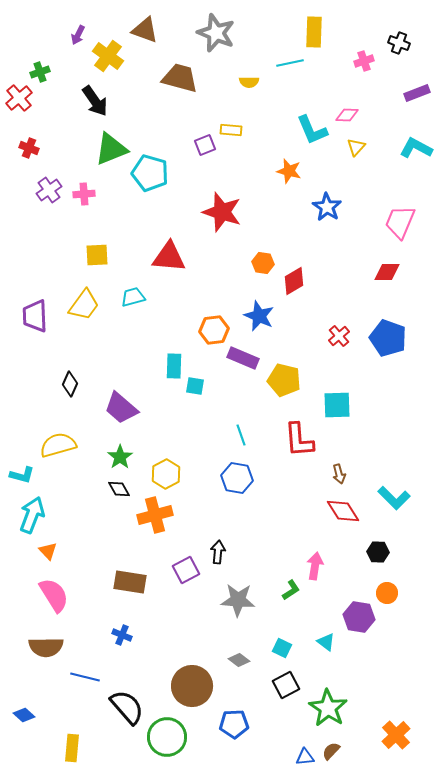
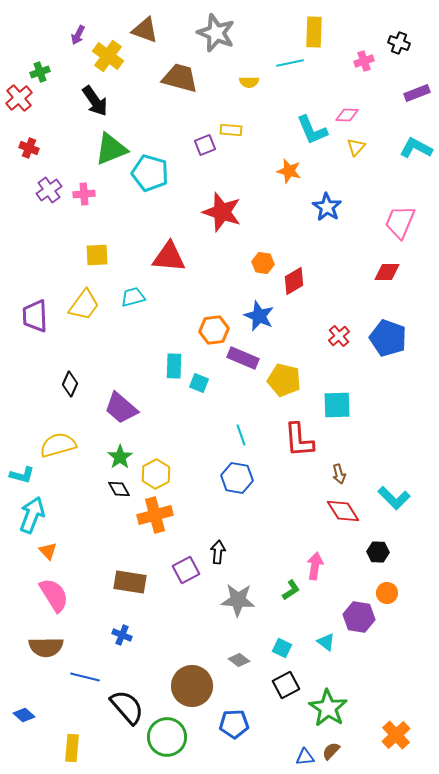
cyan square at (195, 386): moved 4 px right, 3 px up; rotated 12 degrees clockwise
yellow hexagon at (166, 474): moved 10 px left
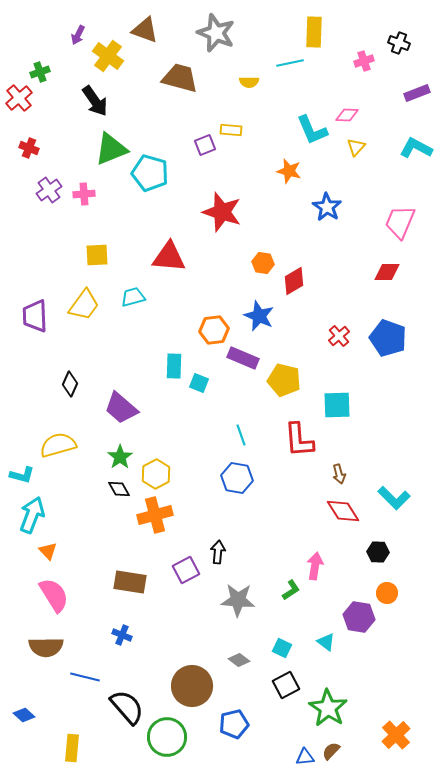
blue pentagon at (234, 724): rotated 12 degrees counterclockwise
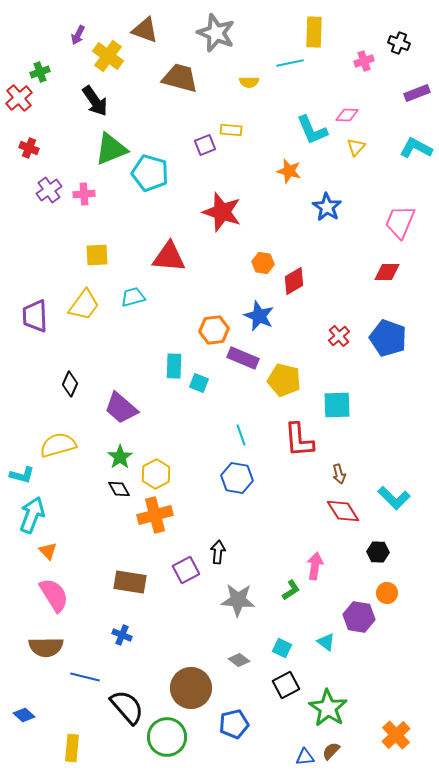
brown circle at (192, 686): moved 1 px left, 2 px down
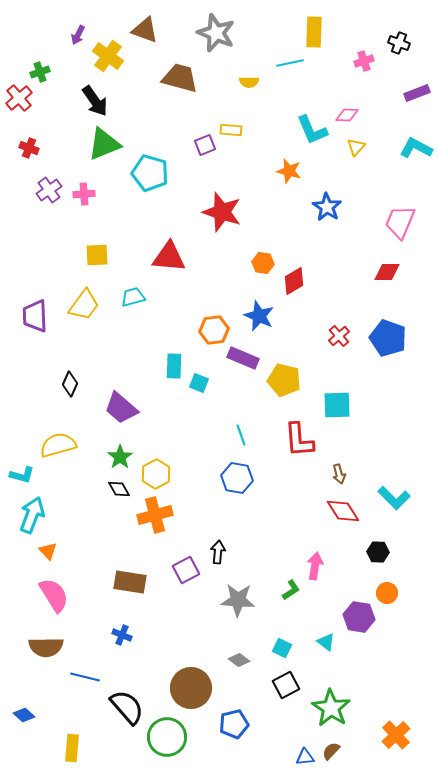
green triangle at (111, 149): moved 7 px left, 5 px up
green star at (328, 708): moved 3 px right
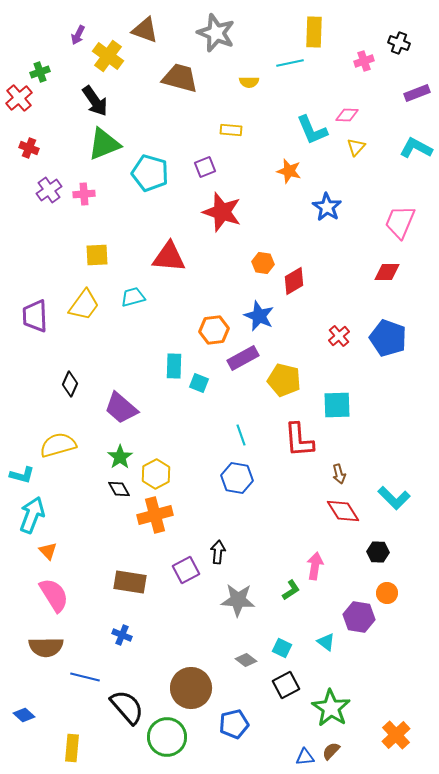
purple square at (205, 145): moved 22 px down
purple rectangle at (243, 358): rotated 52 degrees counterclockwise
gray diamond at (239, 660): moved 7 px right
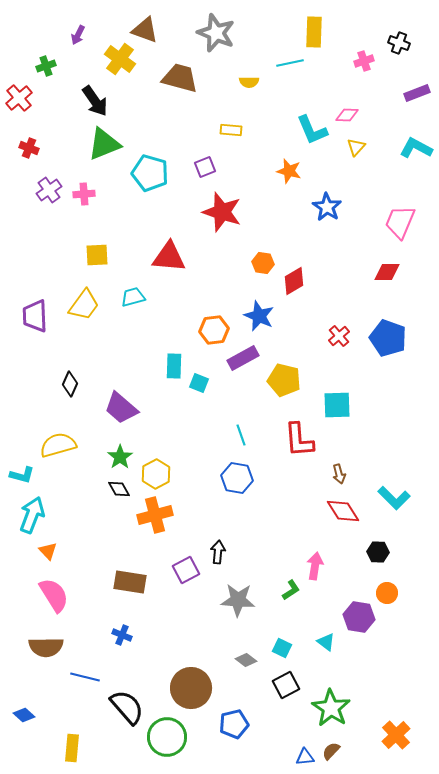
yellow cross at (108, 56): moved 12 px right, 3 px down
green cross at (40, 72): moved 6 px right, 6 px up
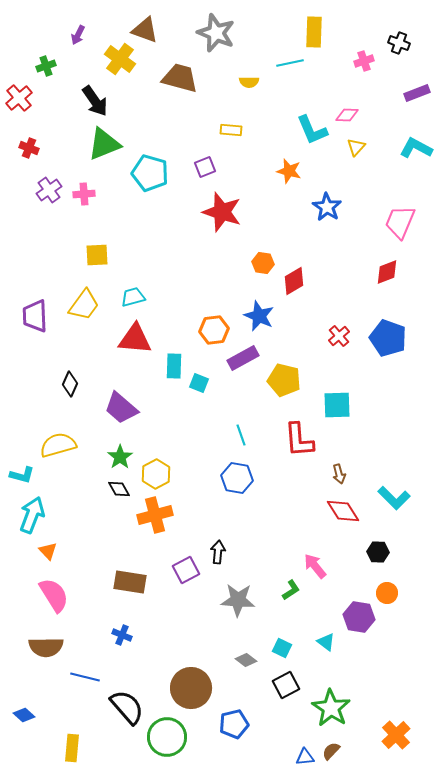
red triangle at (169, 257): moved 34 px left, 82 px down
red diamond at (387, 272): rotated 20 degrees counterclockwise
pink arrow at (315, 566): rotated 48 degrees counterclockwise
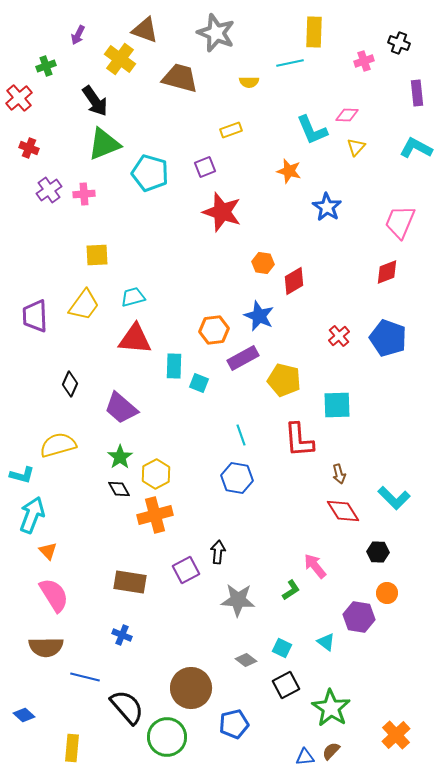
purple rectangle at (417, 93): rotated 75 degrees counterclockwise
yellow rectangle at (231, 130): rotated 25 degrees counterclockwise
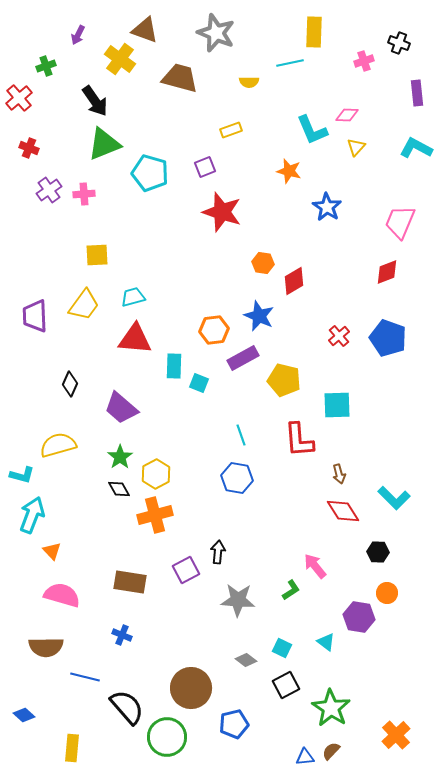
orange triangle at (48, 551): moved 4 px right
pink semicircle at (54, 595): moved 8 px right; rotated 42 degrees counterclockwise
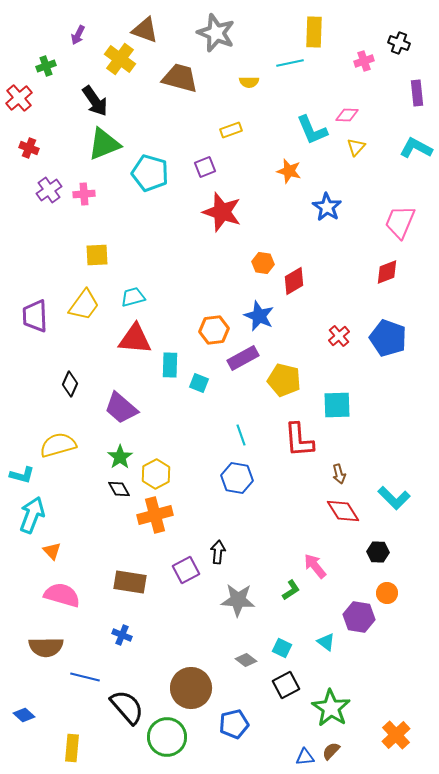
cyan rectangle at (174, 366): moved 4 px left, 1 px up
